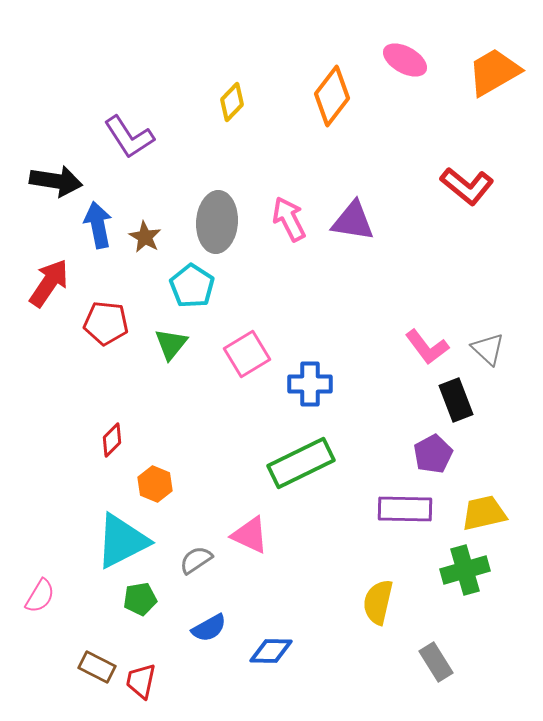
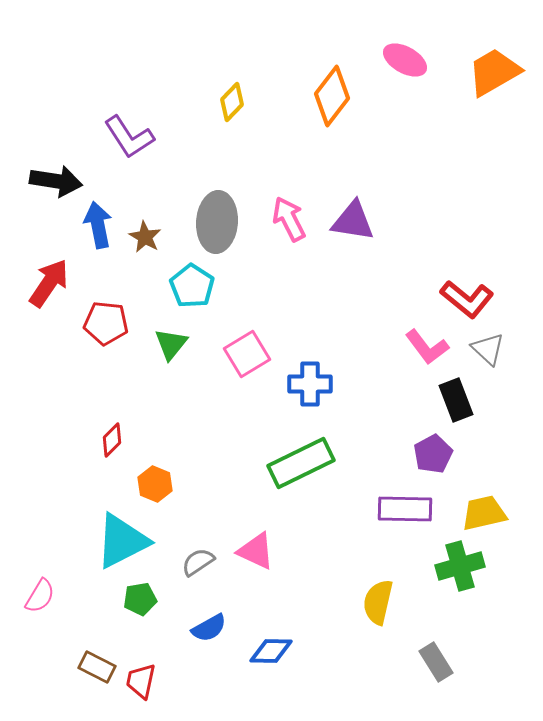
red L-shape: moved 113 px down
pink triangle: moved 6 px right, 16 px down
gray semicircle: moved 2 px right, 2 px down
green cross: moved 5 px left, 4 px up
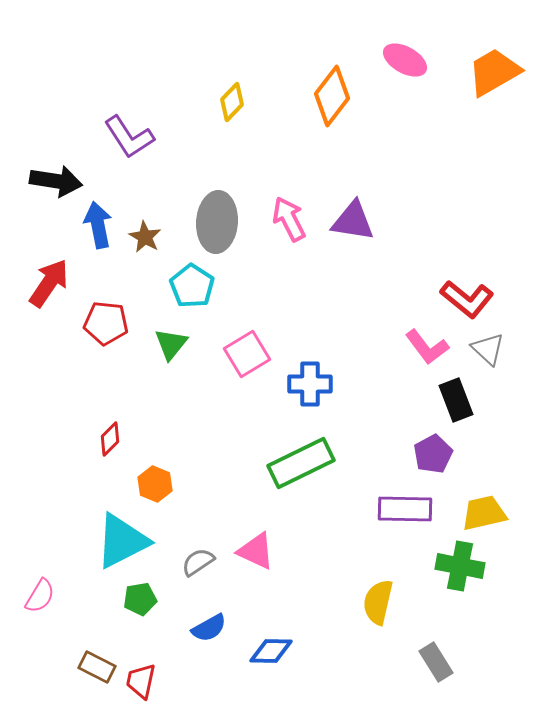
red diamond: moved 2 px left, 1 px up
green cross: rotated 27 degrees clockwise
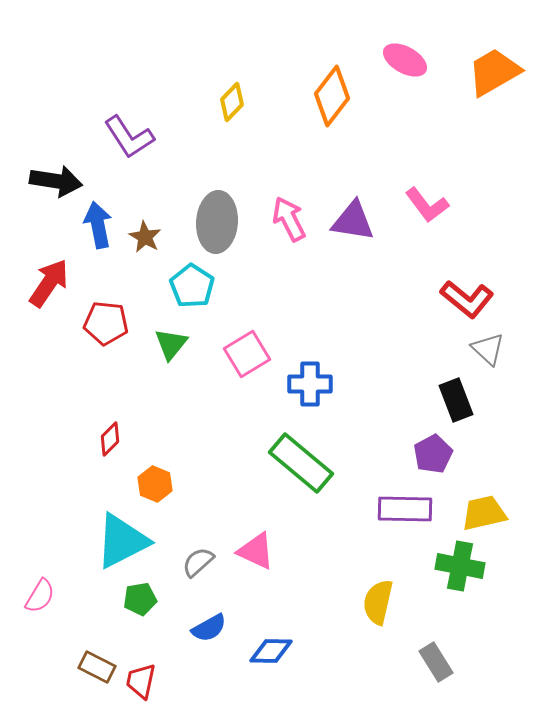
pink L-shape: moved 142 px up
green rectangle: rotated 66 degrees clockwise
gray semicircle: rotated 8 degrees counterclockwise
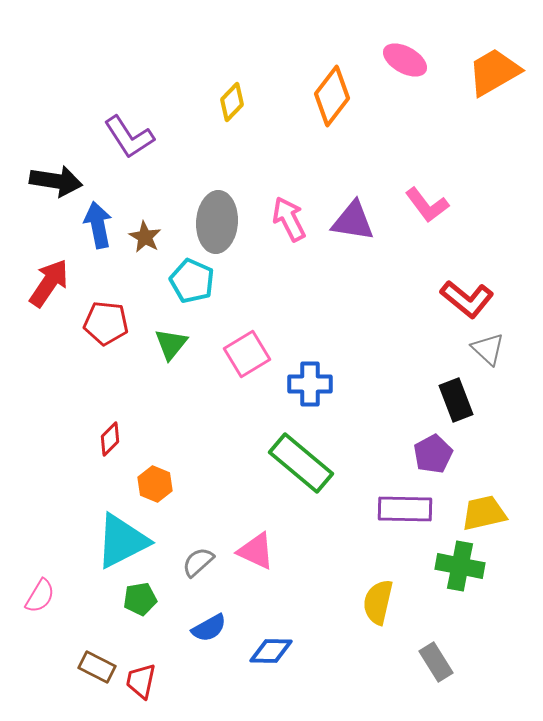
cyan pentagon: moved 5 px up; rotated 9 degrees counterclockwise
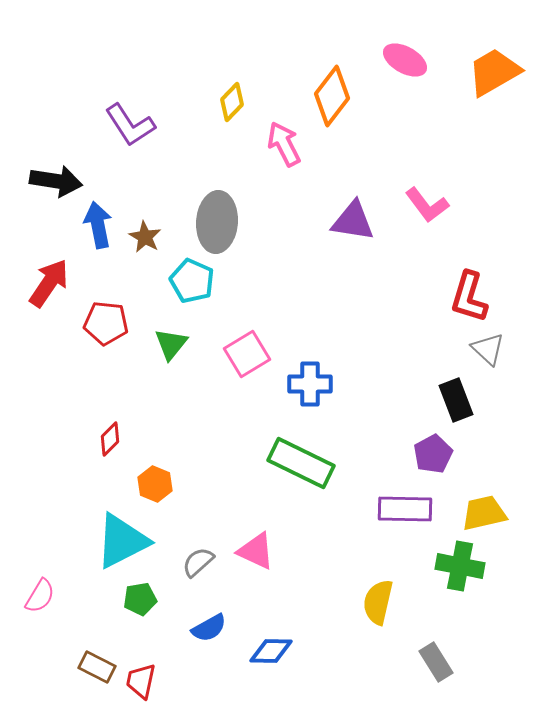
purple L-shape: moved 1 px right, 12 px up
pink arrow: moved 5 px left, 75 px up
red L-shape: moved 2 px right, 2 px up; rotated 68 degrees clockwise
green rectangle: rotated 14 degrees counterclockwise
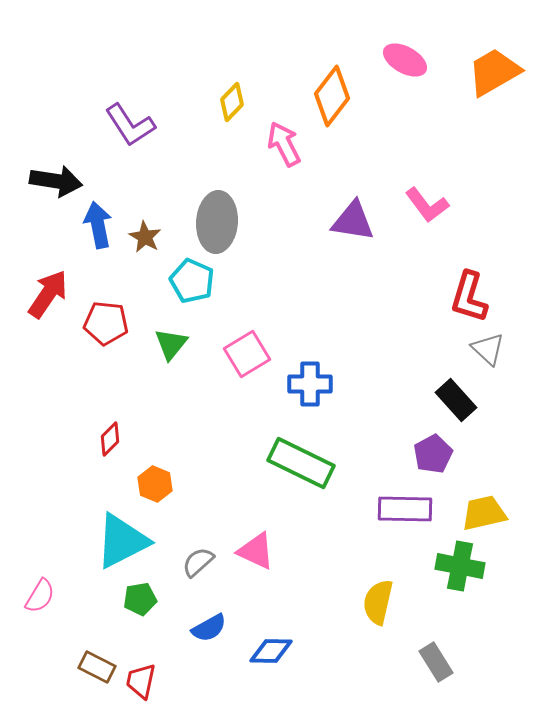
red arrow: moved 1 px left, 11 px down
black rectangle: rotated 21 degrees counterclockwise
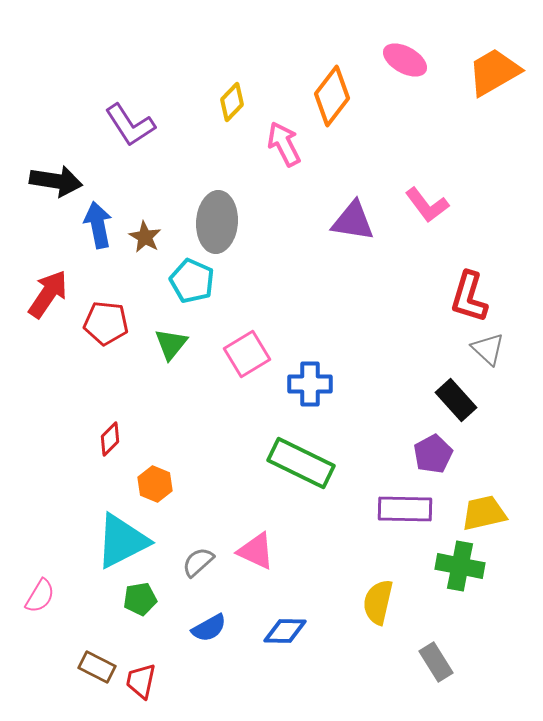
blue diamond: moved 14 px right, 20 px up
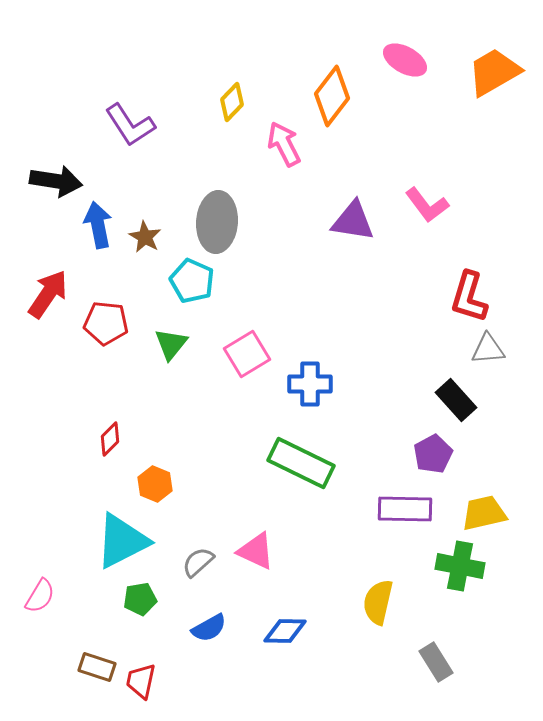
gray triangle: rotated 48 degrees counterclockwise
brown rectangle: rotated 9 degrees counterclockwise
